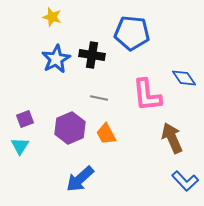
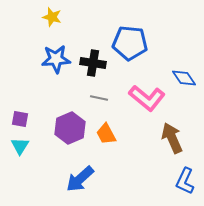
blue pentagon: moved 2 px left, 10 px down
black cross: moved 1 px right, 8 px down
blue star: rotated 24 degrees clockwise
pink L-shape: moved 3 px down; rotated 45 degrees counterclockwise
purple square: moved 5 px left; rotated 30 degrees clockwise
blue L-shape: rotated 68 degrees clockwise
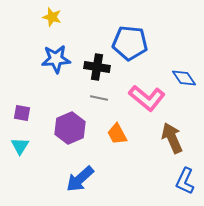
black cross: moved 4 px right, 4 px down
purple square: moved 2 px right, 6 px up
orange trapezoid: moved 11 px right
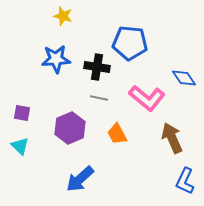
yellow star: moved 11 px right, 1 px up
cyan triangle: rotated 18 degrees counterclockwise
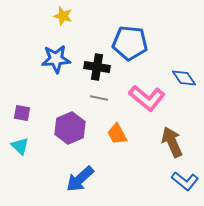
brown arrow: moved 4 px down
blue L-shape: rotated 76 degrees counterclockwise
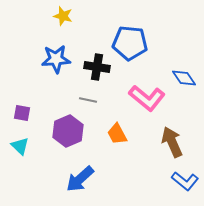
gray line: moved 11 px left, 2 px down
purple hexagon: moved 2 px left, 3 px down
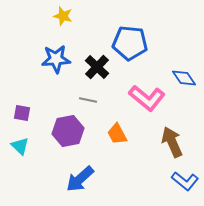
black cross: rotated 35 degrees clockwise
purple hexagon: rotated 12 degrees clockwise
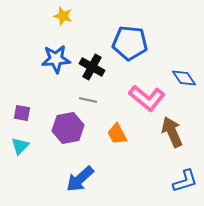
black cross: moved 5 px left; rotated 15 degrees counterclockwise
purple hexagon: moved 3 px up
brown arrow: moved 10 px up
cyan triangle: rotated 30 degrees clockwise
blue L-shape: rotated 56 degrees counterclockwise
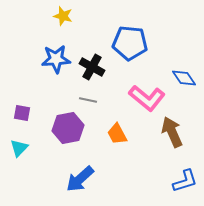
cyan triangle: moved 1 px left, 2 px down
